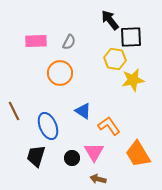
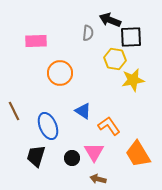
black arrow: rotated 30 degrees counterclockwise
gray semicircle: moved 19 px right, 9 px up; rotated 21 degrees counterclockwise
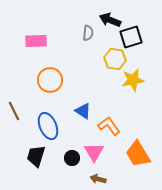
black square: rotated 15 degrees counterclockwise
orange circle: moved 10 px left, 7 px down
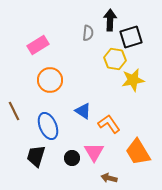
black arrow: rotated 70 degrees clockwise
pink rectangle: moved 2 px right, 4 px down; rotated 30 degrees counterclockwise
orange L-shape: moved 2 px up
orange trapezoid: moved 2 px up
brown arrow: moved 11 px right, 1 px up
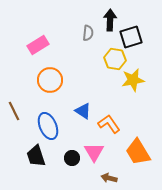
black trapezoid: rotated 35 degrees counterclockwise
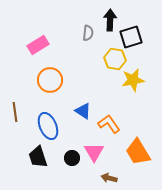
brown line: moved 1 px right, 1 px down; rotated 18 degrees clockwise
black trapezoid: moved 2 px right, 1 px down
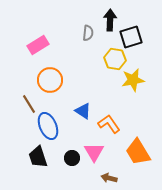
brown line: moved 14 px right, 8 px up; rotated 24 degrees counterclockwise
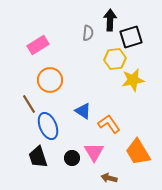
yellow hexagon: rotated 15 degrees counterclockwise
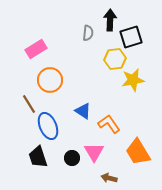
pink rectangle: moved 2 px left, 4 px down
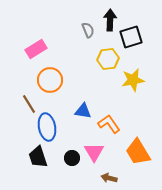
gray semicircle: moved 3 px up; rotated 28 degrees counterclockwise
yellow hexagon: moved 7 px left
blue triangle: rotated 24 degrees counterclockwise
blue ellipse: moved 1 px left, 1 px down; rotated 12 degrees clockwise
